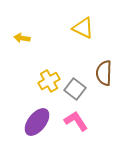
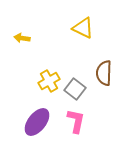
pink L-shape: rotated 45 degrees clockwise
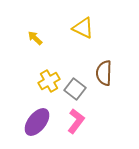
yellow arrow: moved 13 px right; rotated 35 degrees clockwise
pink L-shape: rotated 25 degrees clockwise
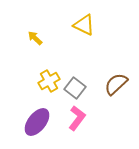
yellow triangle: moved 1 px right, 3 px up
brown semicircle: moved 12 px right, 11 px down; rotated 45 degrees clockwise
gray square: moved 1 px up
pink L-shape: moved 1 px right, 3 px up
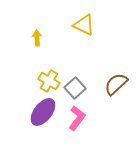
yellow arrow: moved 2 px right; rotated 42 degrees clockwise
yellow cross: rotated 30 degrees counterclockwise
gray square: rotated 10 degrees clockwise
purple ellipse: moved 6 px right, 10 px up
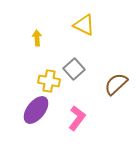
yellow cross: rotated 20 degrees counterclockwise
gray square: moved 1 px left, 19 px up
purple ellipse: moved 7 px left, 2 px up
